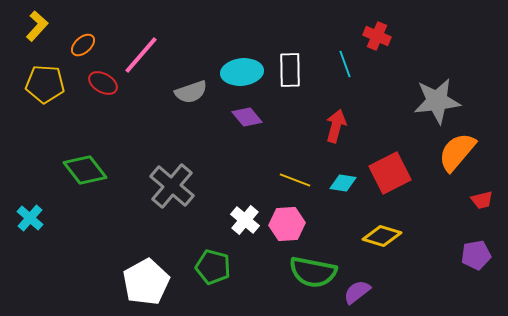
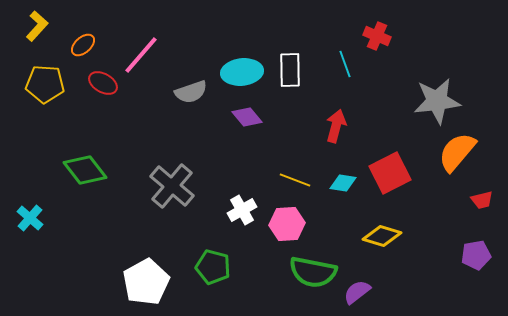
white cross: moved 3 px left, 10 px up; rotated 20 degrees clockwise
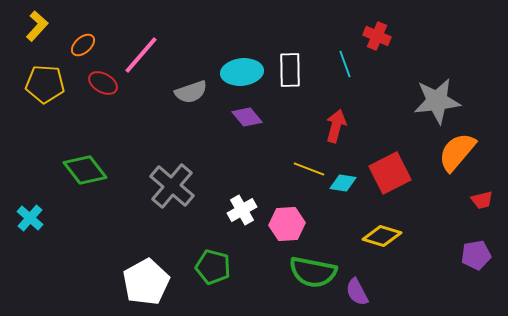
yellow line: moved 14 px right, 11 px up
purple semicircle: rotated 80 degrees counterclockwise
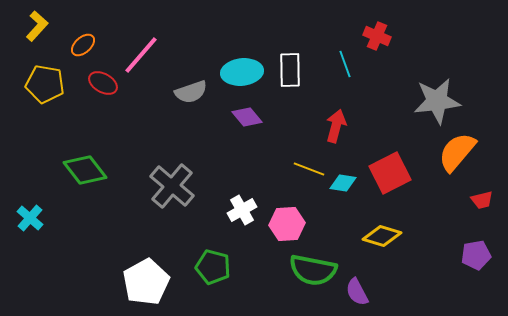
yellow pentagon: rotated 6 degrees clockwise
green semicircle: moved 2 px up
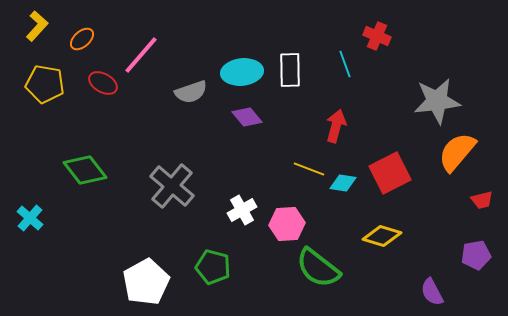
orange ellipse: moved 1 px left, 6 px up
green semicircle: moved 5 px right, 2 px up; rotated 27 degrees clockwise
purple semicircle: moved 75 px right
